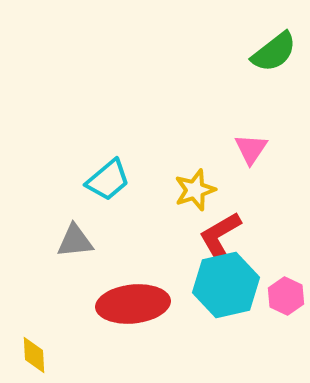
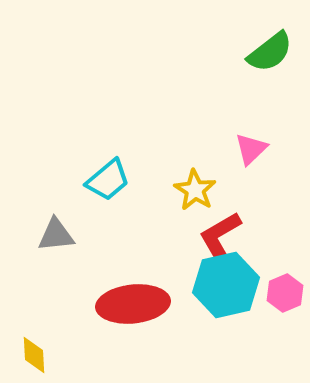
green semicircle: moved 4 px left
pink triangle: rotated 12 degrees clockwise
yellow star: rotated 21 degrees counterclockwise
gray triangle: moved 19 px left, 6 px up
pink hexagon: moved 1 px left, 3 px up; rotated 12 degrees clockwise
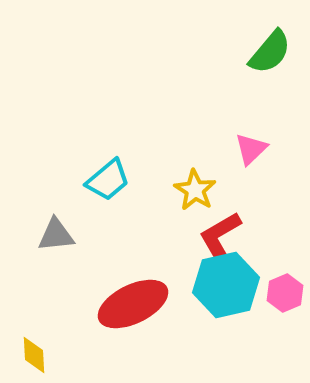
green semicircle: rotated 12 degrees counterclockwise
red ellipse: rotated 20 degrees counterclockwise
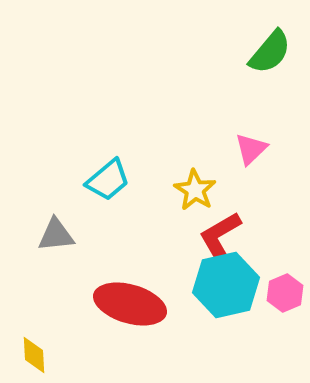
red ellipse: moved 3 px left; rotated 42 degrees clockwise
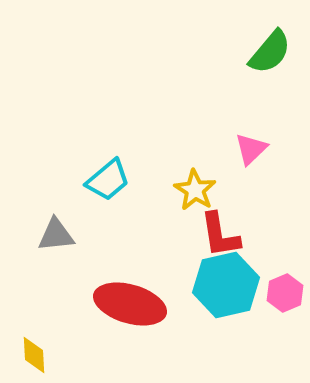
red L-shape: rotated 69 degrees counterclockwise
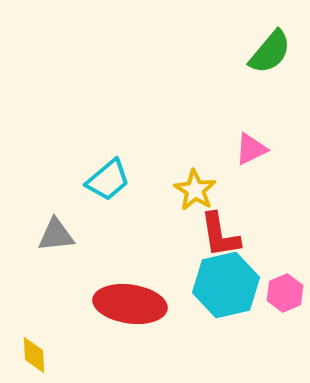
pink triangle: rotated 18 degrees clockwise
red ellipse: rotated 8 degrees counterclockwise
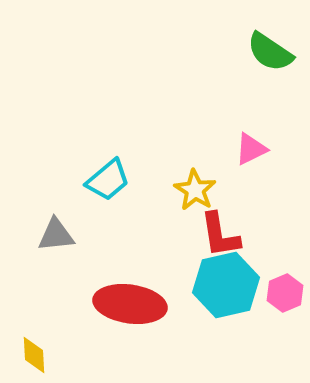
green semicircle: rotated 84 degrees clockwise
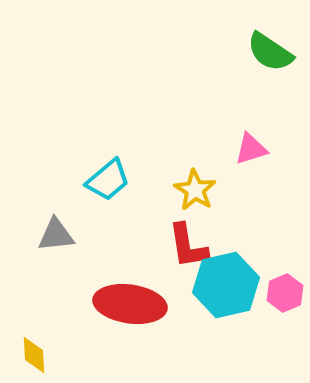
pink triangle: rotated 9 degrees clockwise
red L-shape: moved 32 px left, 11 px down
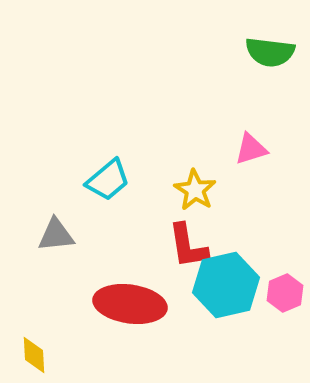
green semicircle: rotated 27 degrees counterclockwise
